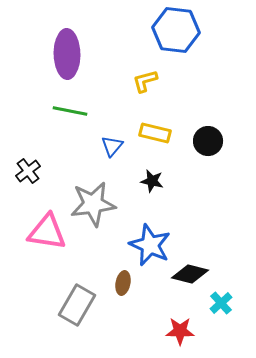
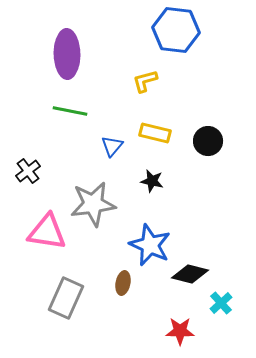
gray rectangle: moved 11 px left, 7 px up; rotated 6 degrees counterclockwise
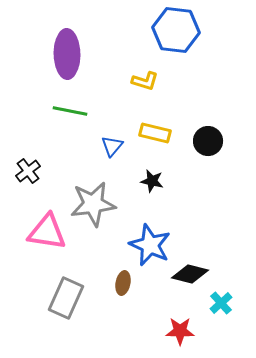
yellow L-shape: rotated 148 degrees counterclockwise
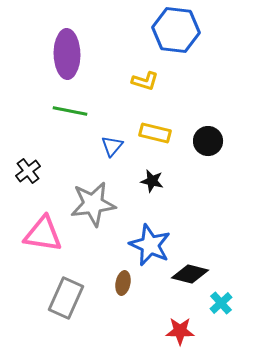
pink triangle: moved 4 px left, 2 px down
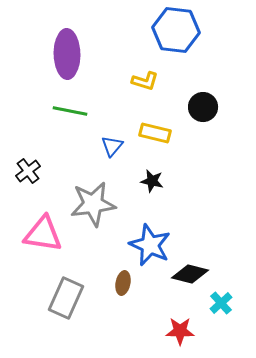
black circle: moved 5 px left, 34 px up
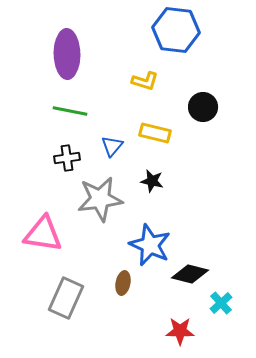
black cross: moved 39 px right, 13 px up; rotated 30 degrees clockwise
gray star: moved 7 px right, 5 px up
